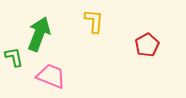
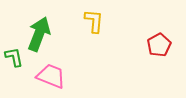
red pentagon: moved 12 px right
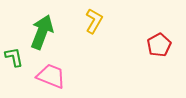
yellow L-shape: rotated 25 degrees clockwise
green arrow: moved 3 px right, 2 px up
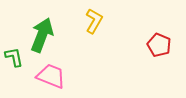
green arrow: moved 3 px down
red pentagon: rotated 20 degrees counterclockwise
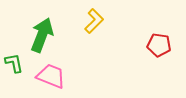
yellow L-shape: rotated 15 degrees clockwise
red pentagon: rotated 15 degrees counterclockwise
green L-shape: moved 6 px down
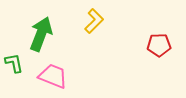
green arrow: moved 1 px left, 1 px up
red pentagon: rotated 10 degrees counterclockwise
pink trapezoid: moved 2 px right
